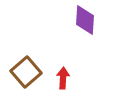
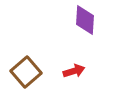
red arrow: moved 11 px right, 7 px up; rotated 70 degrees clockwise
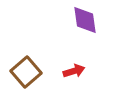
purple diamond: rotated 12 degrees counterclockwise
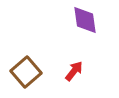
red arrow: rotated 35 degrees counterclockwise
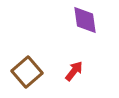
brown square: moved 1 px right
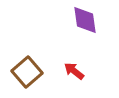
red arrow: rotated 90 degrees counterclockwise
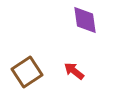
brown square: rotated 8 degrees clockwise
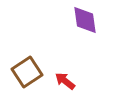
red arrow: moved 9 px left, 10 px down
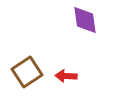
red arrow: moved 1 px right, 5 px up; rotated 35 degrees counterclockwise
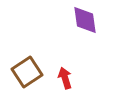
red arrow: moved 1 px left, 2 px down; rotated 70 degrees clockwise
